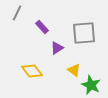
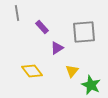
gray line: rotated 35 degrees counterclockwise
gray square: moved 1 px up
yellow triangle: moved 2 px left, 1 px down; rotated 32 degrees clockwise
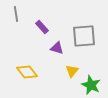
gray line: moved 1 px left, 1 px down
gray square: moved 4 px down
purple triangle: rotated 48 degrees clockwise
yellow diamond: moved 5 px left, 1 px down
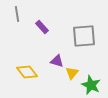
gray line: moved 1 px right
purple triangle: moved 13 px down
yellow triangle: moved 2 px down
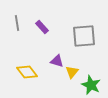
gray line: moved 9 px down
yellow triangle: moved 1 px up
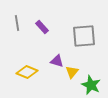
yellow diamond: rotated 30 degrees counterclockwise
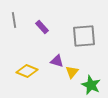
gray line: moved 3 px left, 3 px up
yellow diamond: moved 1 px up
